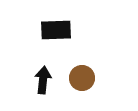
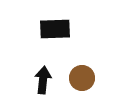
black rectangle: moved 1 px left, 1 px up
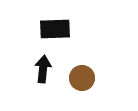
black arrow: moved 11 px up
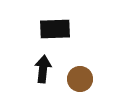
brown circle: moved 2 px left, 1 px down
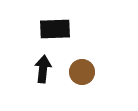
brown circle: moved 2 px right, 7 px up
